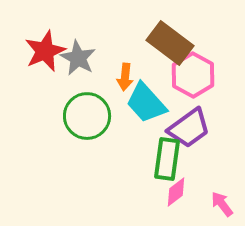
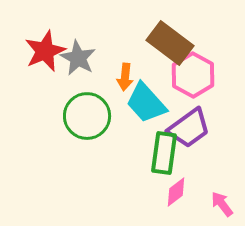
green rectangle: moved 3 px left, 6 px up
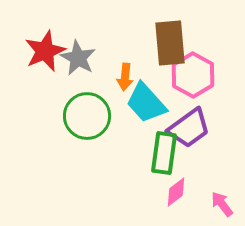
brown rectangle: rotated 48 degrees clockwise
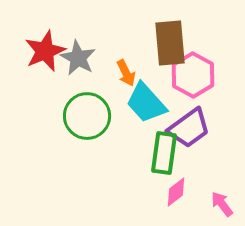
orange arrow: moved 1 px right, 4 px up; rotated 32 degrees counterclockwise
